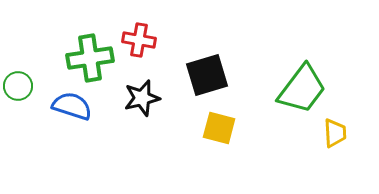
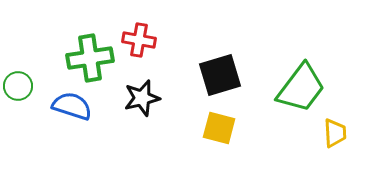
black square: moved 13 px right
green trapezoid: moved 1 px left, 1 px up
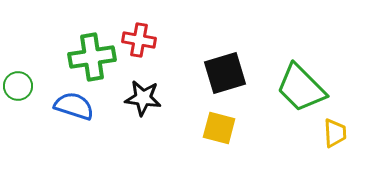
green cross: moved 2 px right, 1 px up
black square: moved 5 px right, 2 px up
green trapezoid: rotated 98 degrees clockwise
black star: moved 1 px right; rotated 21 degrees clockwise
blue semicircle: moved 2 px right
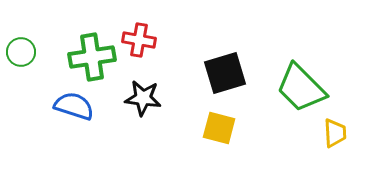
green circle: moved 3 px right, 34 px up
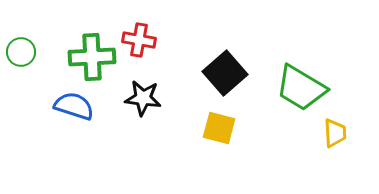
green cross: rotated 6 degrees clockwise
black square: rotated 24 degrees counterclockwise
green trapezoid: rotated 14 degrees counterclockwise
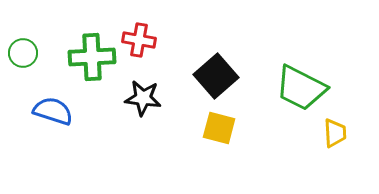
green circle: moved 2 px right, 1 px down
black square: moved 9 px left, 3 px down
green trapezoid: rotated 4 degrees counterclockwise
blue semicircle: moved 21 px left, 5 px down
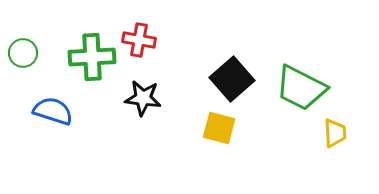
black square: moved 16 px right, 3 px down
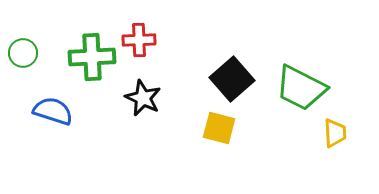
red cross: rotated 12 degrees counterclockwise
black star: rotated 18 degrees clockwise
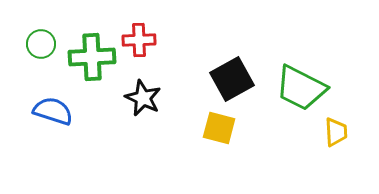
green circle: moved 18 px right, 9 px up
black square: rotated 12 degrees clockwise
yellow trapezoid: moved 1 px right, 1 px up
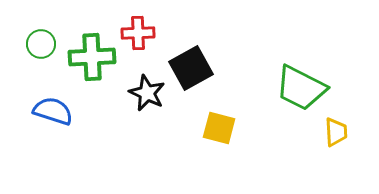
red cross: moved 1 px left, 7 px up
black square: moved 41 px left, 11 px up
black star: moved 4 px right, 5 px up
